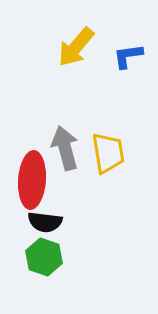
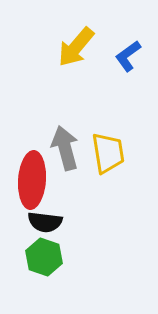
blue L-shape: rotated 28 degrees counterclockwise
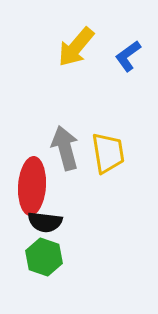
red ellipse: moved 6 px down
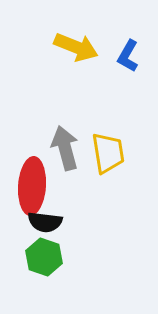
yellow arrow: rotated 108 degrees counterclockwise
blue L-shape: rotated 24 degrees counterclockwise
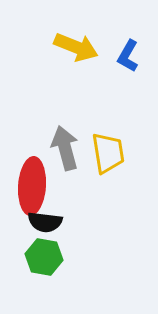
green hexagon: rotated 9 degrees counterclockwise
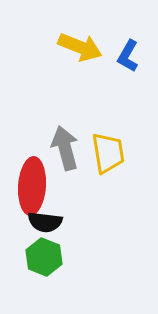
yellow arrow: moved 4 px right
green hexagon: rotated 12 degrees clockwise
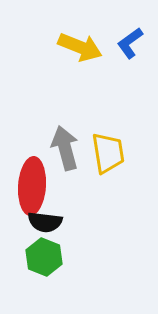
blue L-shape: moved 2 px right, 13 px up; rotated 24 degrees clockwise
